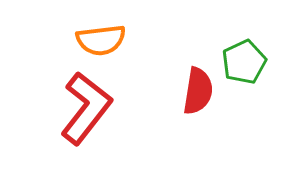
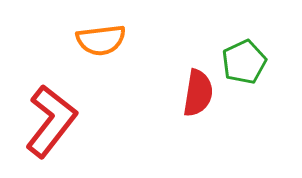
red semicircle: moved 2 px down
red L-shape: moved 35 px left, 13 px down
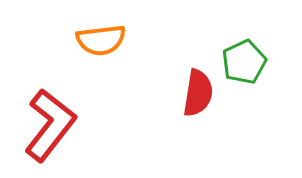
red L-shape: moved 1 px left, 4 px down
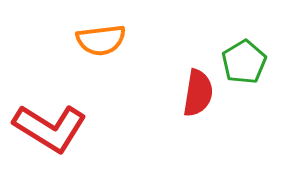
green pentagon: rotated 6 degrees counterclockwise
red L-shape: moved 3 px down; rotated 84 degrees clockwise
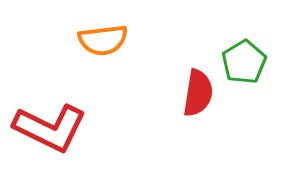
orange semicircle: moved 2 px right
red L-shape: rotated 6 degrees counterclockwise
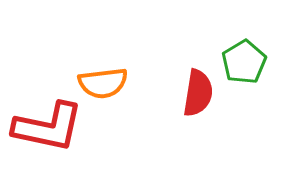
orange semicircle: moved 43 px down
red L-shape: moved 2 px left, 1 px up; rotated 14 degrees counterclockwise
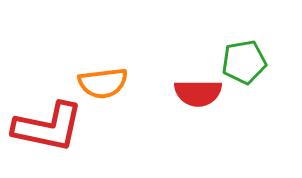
green pentagon: rotated 21 degrees clockwise
red semicircle: rotated 81 degrees clockwise
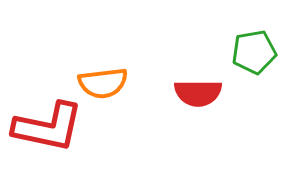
green pentagon: moved 10 px right, 10 px up
